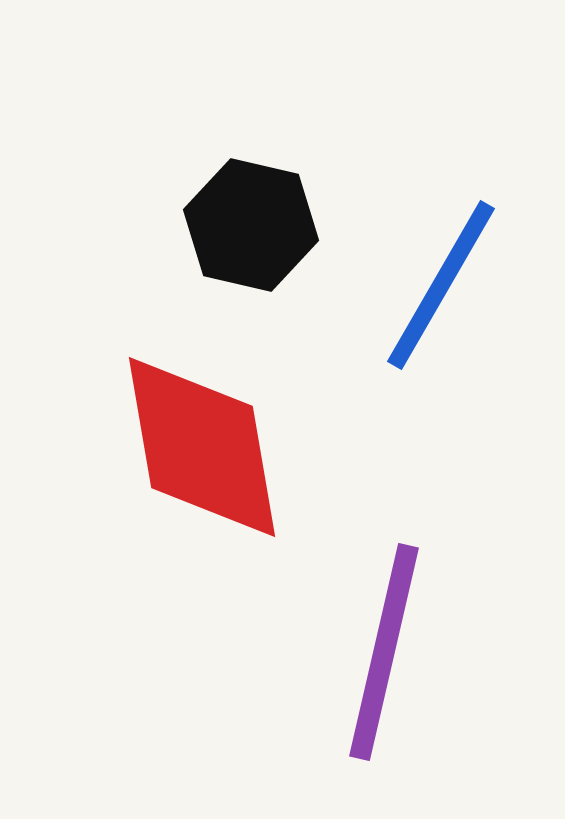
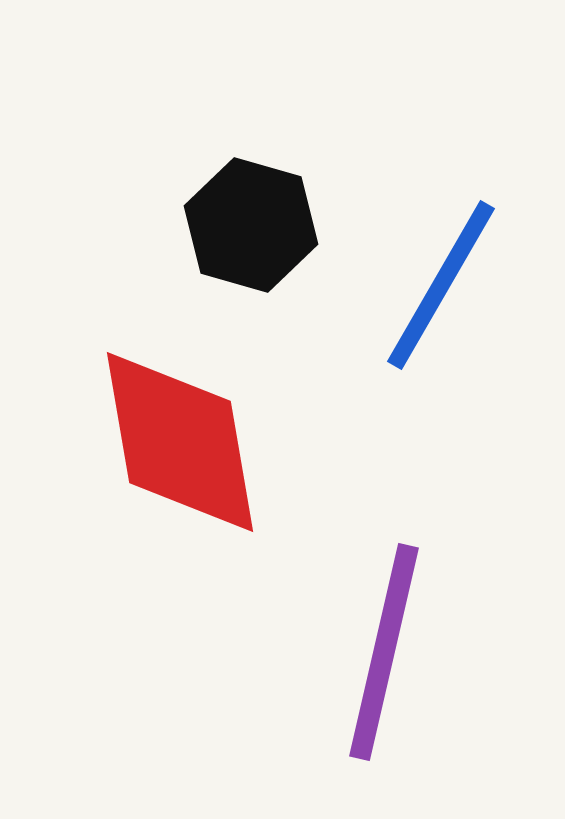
black hexagon: rotated 3 degrees clockwise
red diamond: moved 22 px left, 5 px up
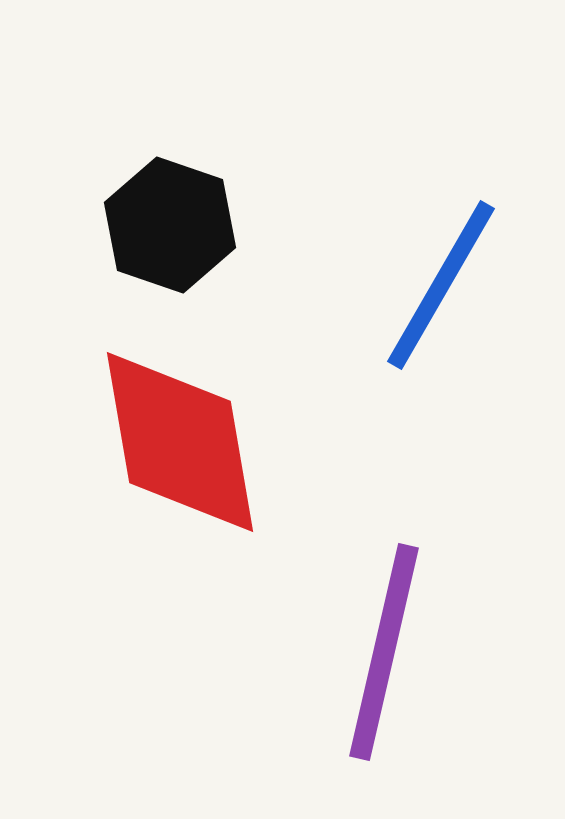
black hexagon: moved 81 px left; rotated 3 degrees clockwise
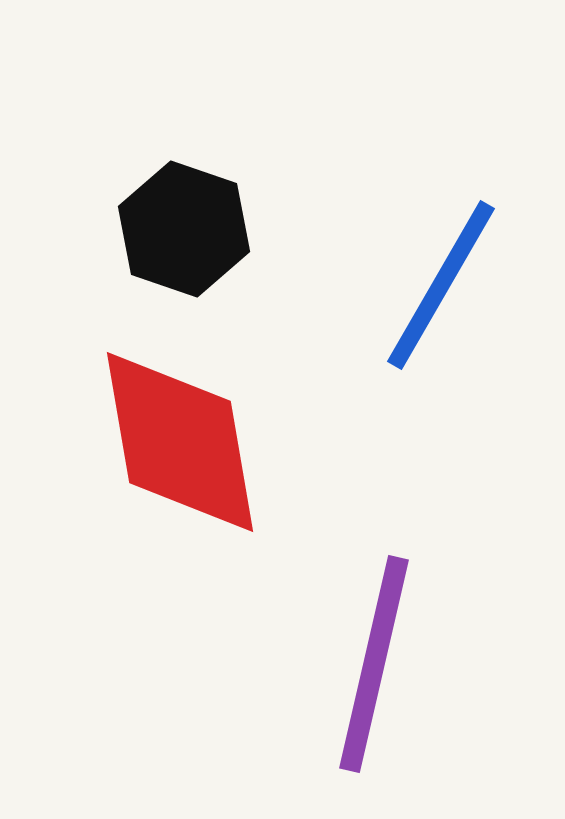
black hexagon: moved 14 px right, 4 px down
purple line: moved 10 px left, 12 px down
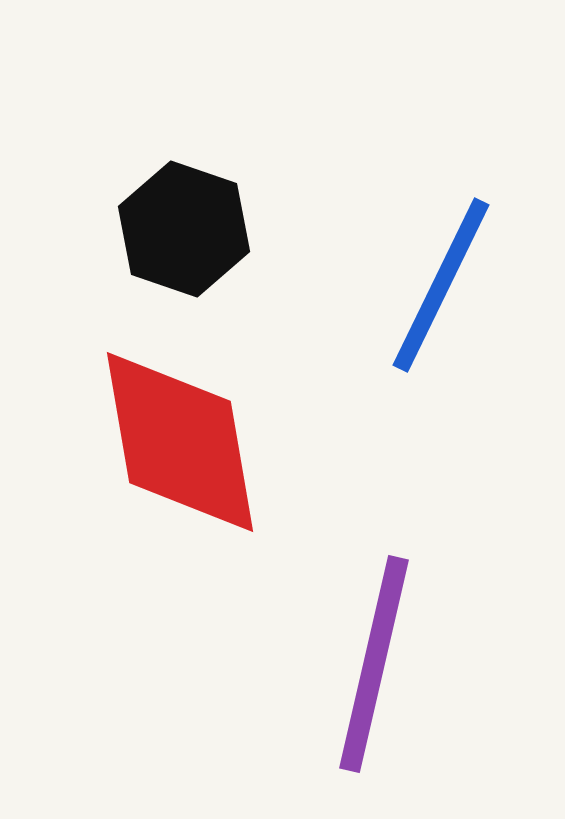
blue line: rotated 4 degrees counterclockwise
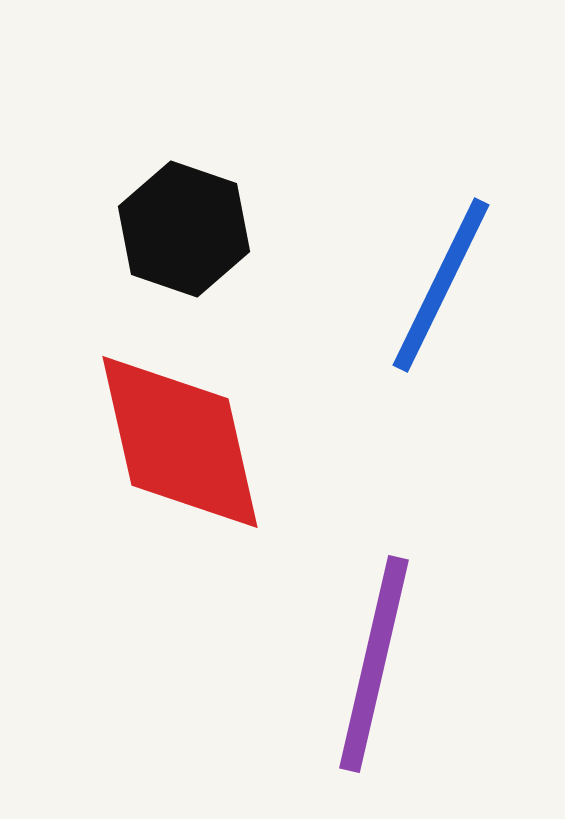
red diamond: rotated 3 degrees counterclockwise
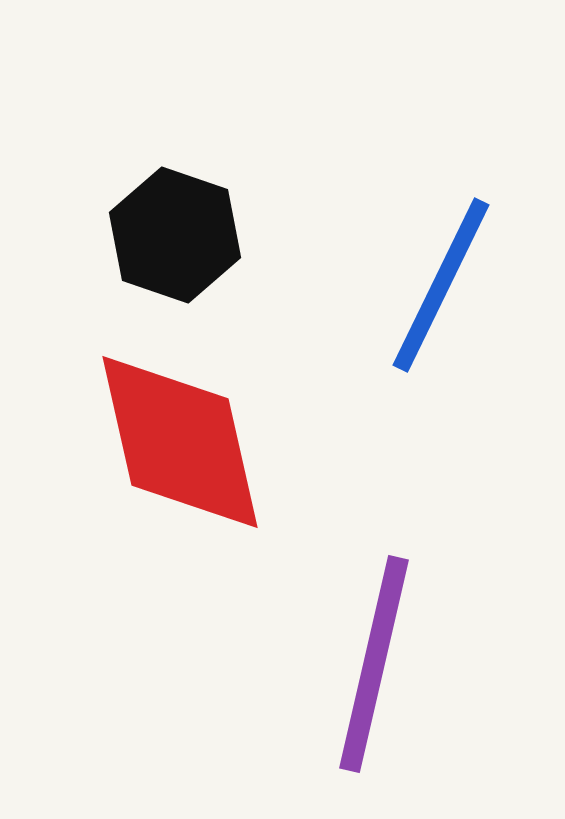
black hexagon: moved 9 px left, 6 px down
